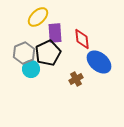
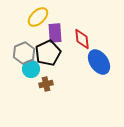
blue ellipse: rotated 15 degrees clockwise
brown cross: moved 30 px left, 5 px down; rotated 16 degrees clockwise
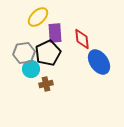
gray hexagon: rotated 15 degrees clockwise
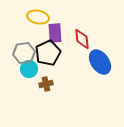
yellow ellipse: rotated 55 degrees clockwise
blue ellipse: moved 1 px right
cyan circle: moved 2 px left
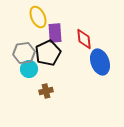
yellow ellipse: rotated 55 degrees clockwise
red diamond: moved 2 px right
blue ellipse: rotated 15 degrees clockwise
brown cross: moved 7 px down
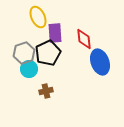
gray hexagon: rotated 10 degrees counterclockwise
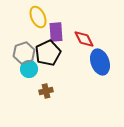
purple rectangle: moved 1 px right, 1 px up
red diamond: rotated 20 degrees counterclockwise
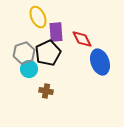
red diamond: moved 2 px left
brown cross: rotated 24 degrees clockwise
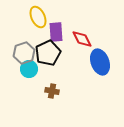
brown cross: moved 6 px right
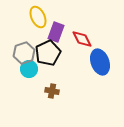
purple rectangle: rotated 24 degrees clockwise
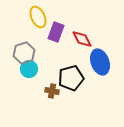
black pentagon: moved 23 px right, 25 px down; rotated 10 degrees clockwise
